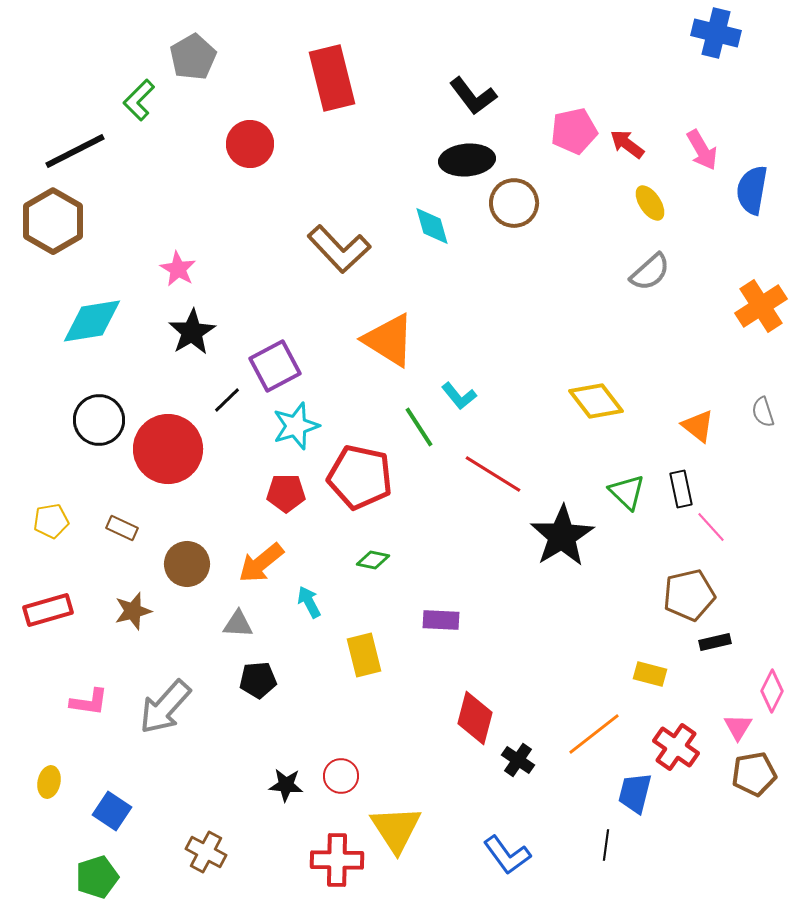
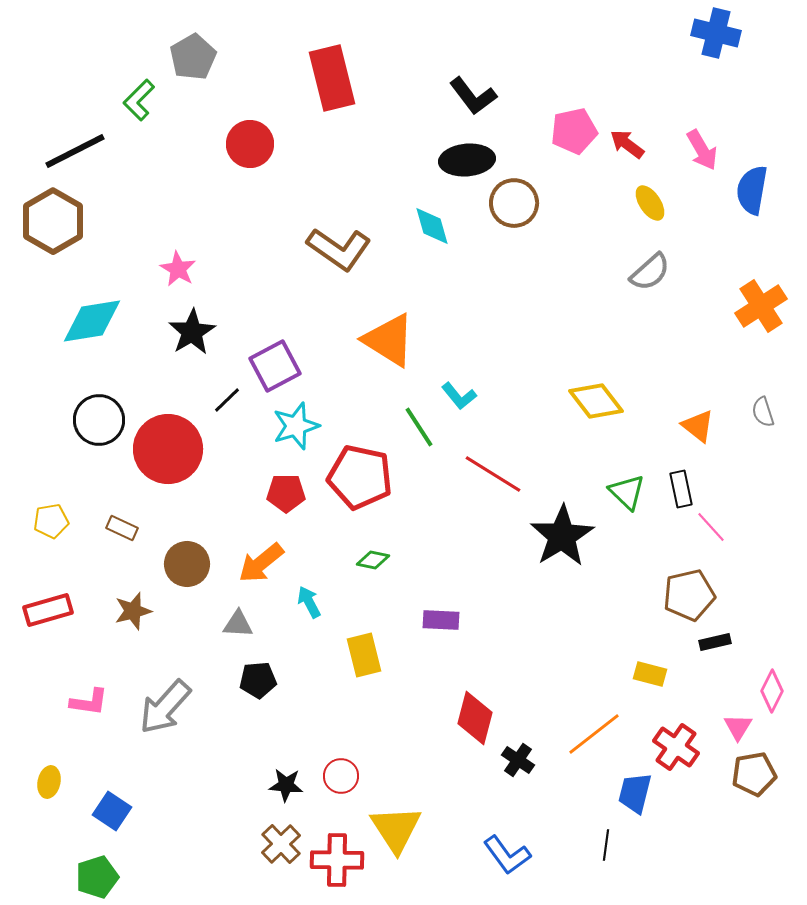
brown L-shape at (339, 249): rotated 12 degrees counterclockwise
brown cross at (206, 852): moved 75 px right, 8 px up; rotated 18 degrees clockwise
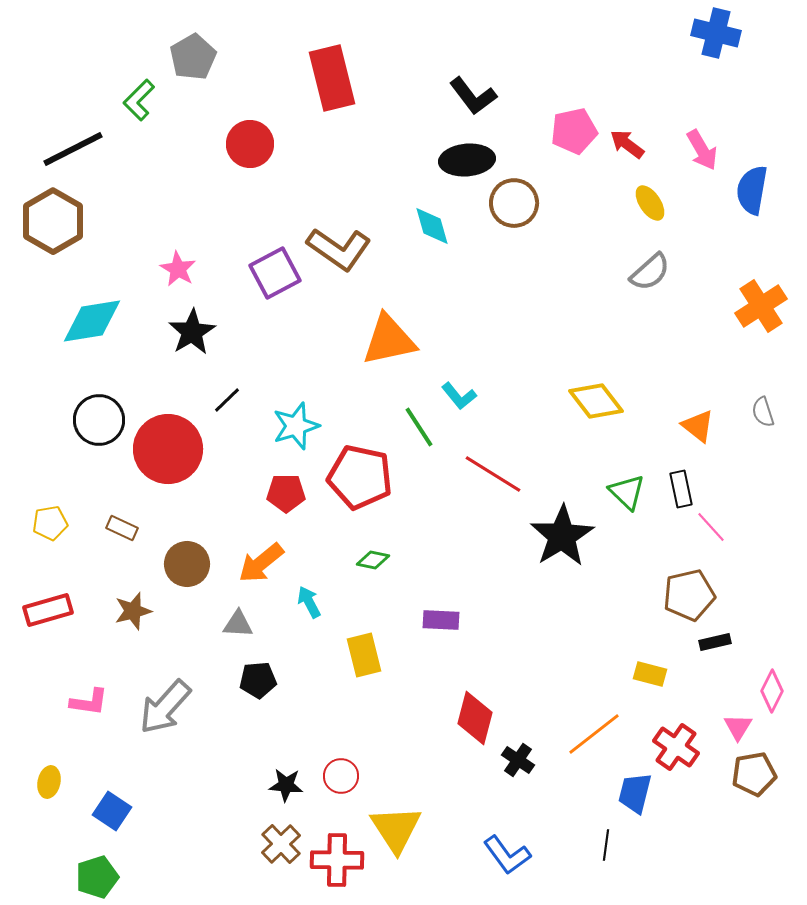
black line at (75, 151): moved 2 px left, 2 px up
orange triangle at (389, 340): rotated 44 degrees counterclockwise
purple square at (275, 366): moved 93 px up
yellow pentagon at (51, 521): moved 1 px left, 2 px down
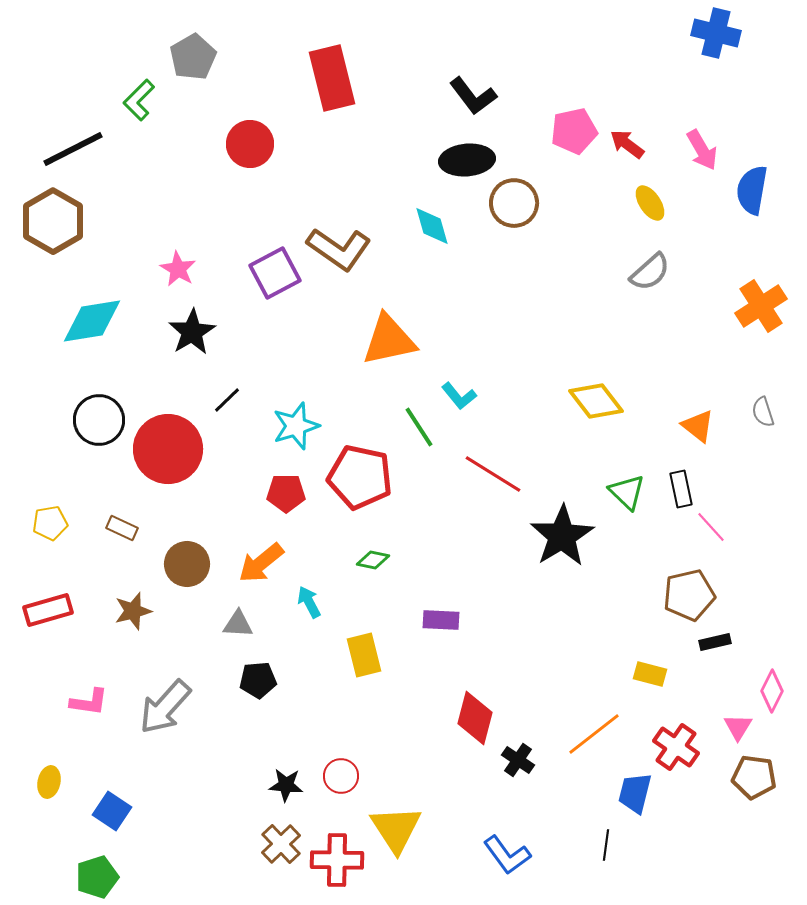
brown pentagon at (754, 774): moved 3 px down; rotated 18 degrees clockwise
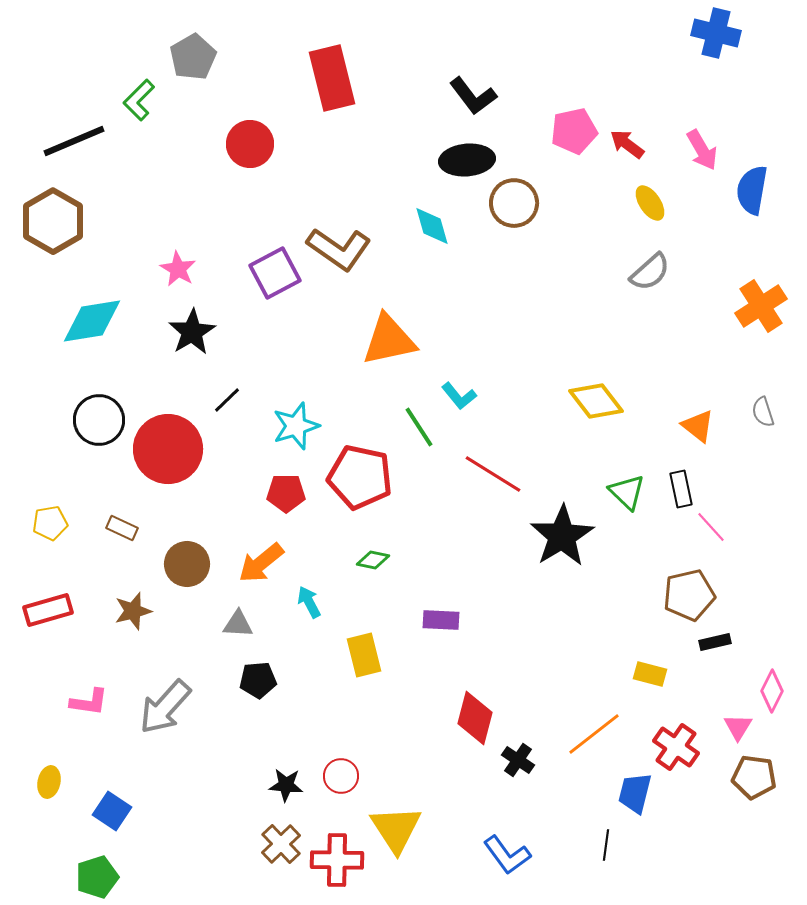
black line at (73, 149): moved 1 px right, 8 px up; rotated 4 degrees clockwise
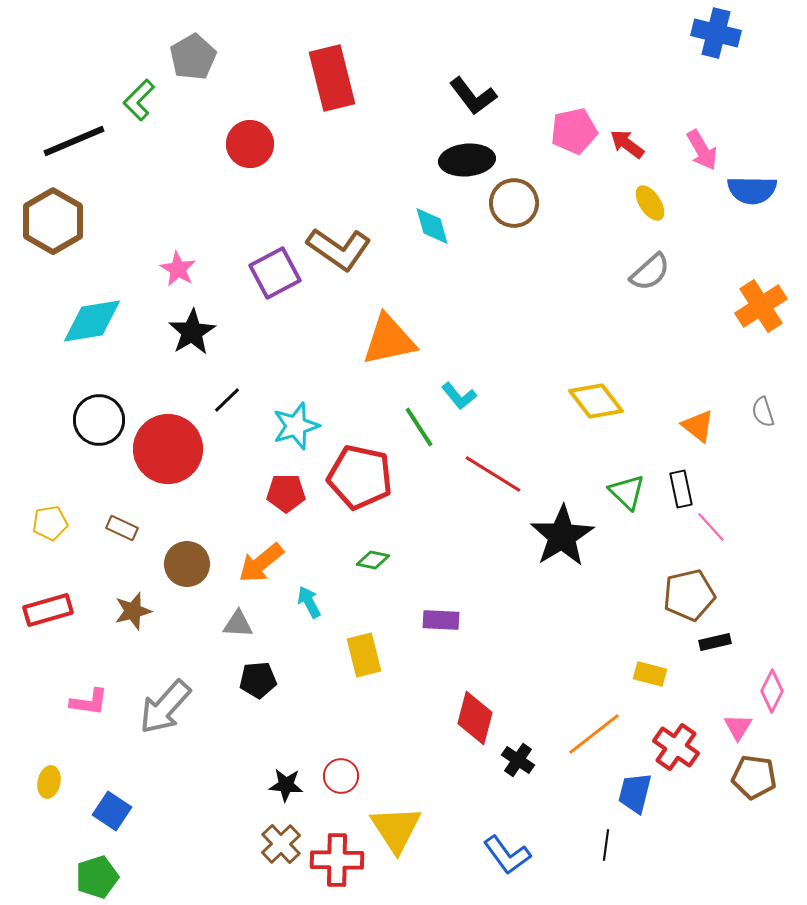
blue semicircle at (752, 190): rotated 99 degrees counterclockwise
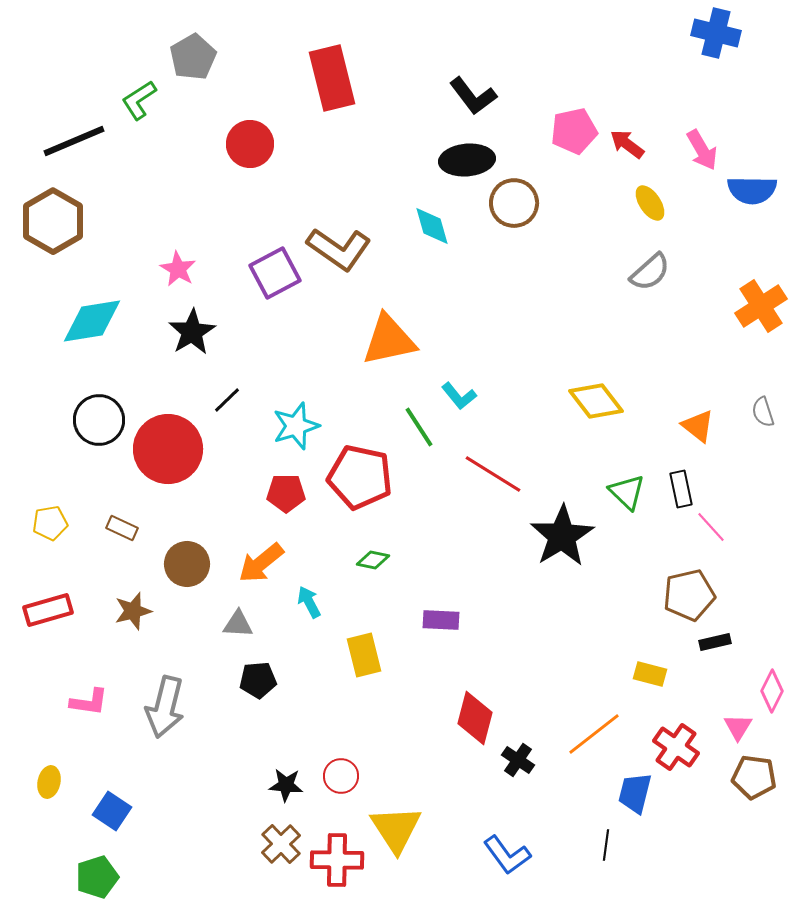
green L-shape at (139, 100): rotated 12 degrees clockwise
gray arrow at (165, 707): rotated 28 degrees counterclockwise
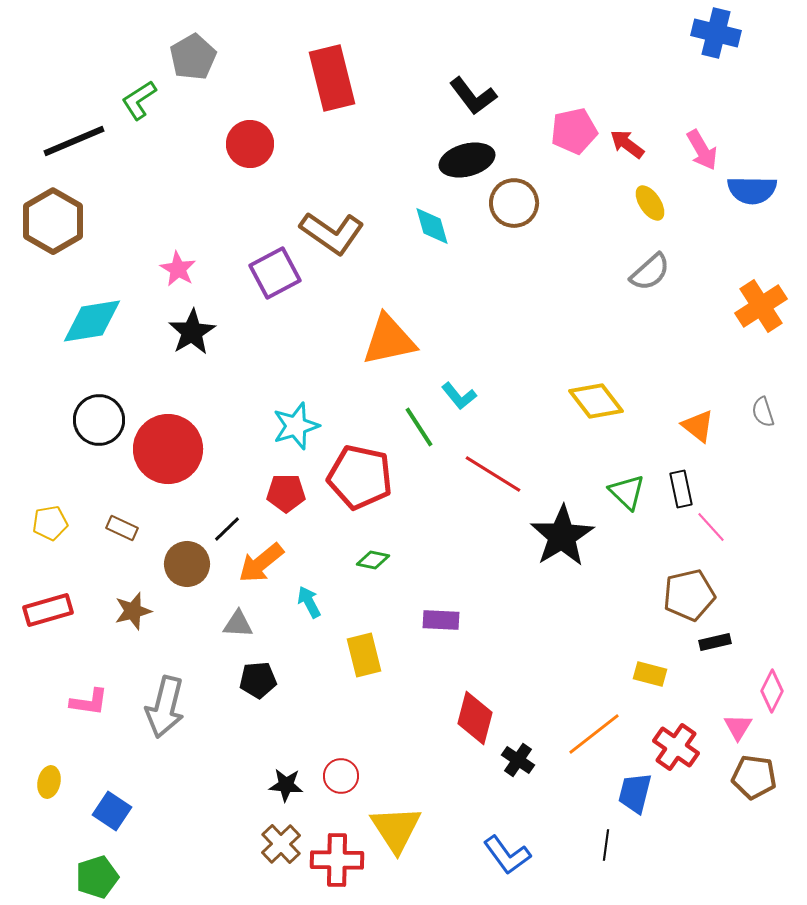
black ellipse at (467, 160): rotated 10 degrees counterclockwise
brown L-shape at (339, 249): moved 7 px left, 16 px up
black line at (227, 400): moved 129 px down
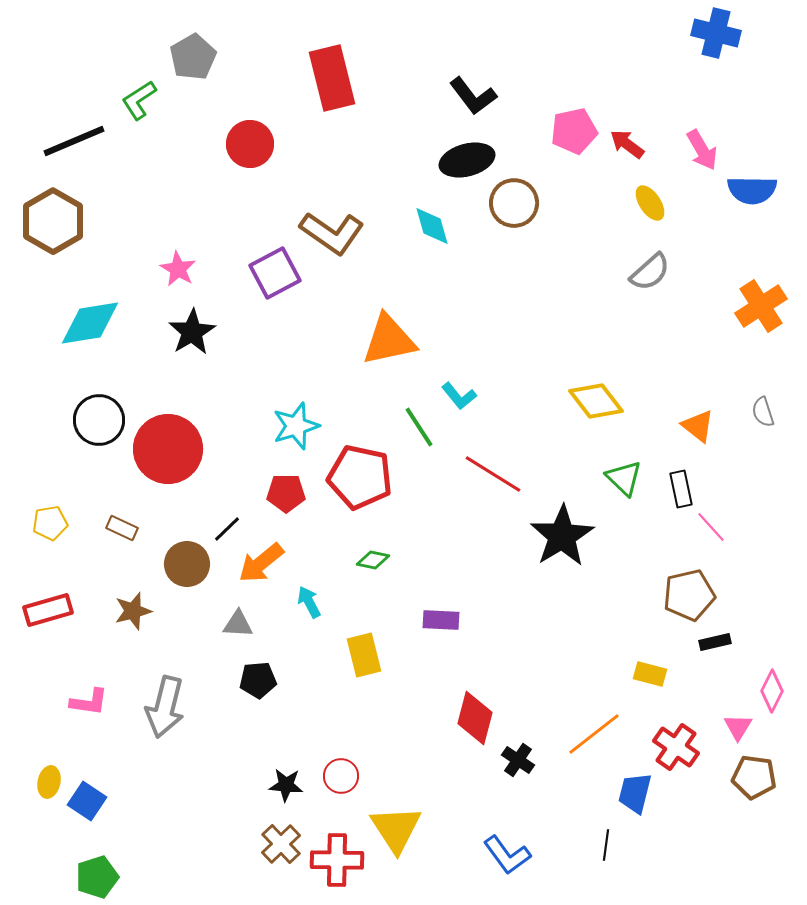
cyan diamond at (92, 321): moved 2 px left, 2 px down
green triangle at (627, 492): moved 3 px left, 14 px up
blue square at (112, 811): moved 25 px left, 10 px up
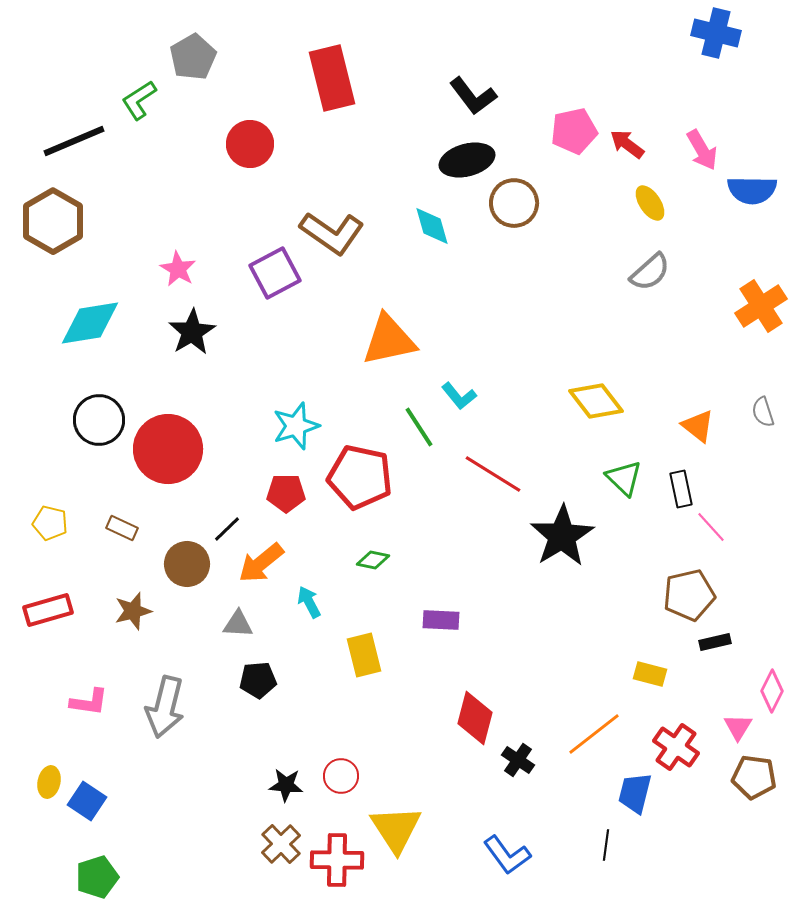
yellow pentagon at (50, 523): rotated 24 degrees clockwise
